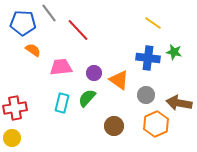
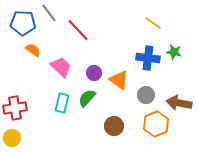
pink trapezoid: rotated 50 degrees clockwise
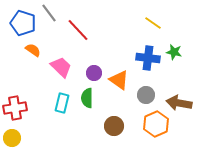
blue pentagon: rotated 15 degrees clockwise
green semicircle: rotated 42 degrees counterclockwise
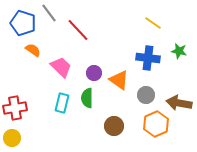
green star: moved 5 px right, 1 px up
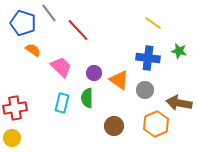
gray circle: moved 1 px left, 5 px up
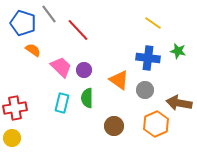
gray line: moved 1 px down
green star: moved 1 px left
purple circle: moved 10 px left, 3 px up
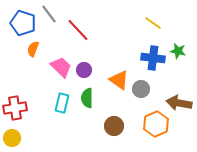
orange semicircle: moved 1 px up; rotated 105 degrees counterclockwise
blue cross: moved 5 px right
gray circle: moved 4 px left, 1 px up
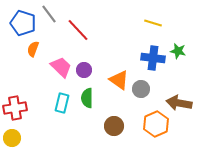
yellow line: rotated 18 degrees counterclockwise
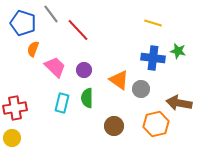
gray line: moved 2 px right
pink trapezoid: moved 6 px left
orange hexagon: rotated 10 degrees clockwise
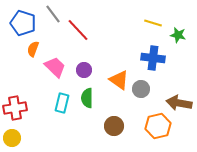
gray line: moved 2 px right
green star: moved 16 px up
orange hexagon: moved 2 px right, 2 px down
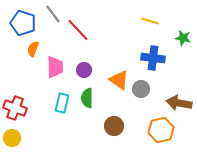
yellow line: moved 3 px left, 2 px up
green star: moved 5 px right, 3 px down
pink trapezoid: rotated 45 degrees clockwise
red cross: rotated 30 degrees clockwise
orange hexagon: moved 3 px right, 4 px down
